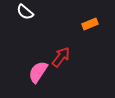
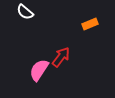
pink semicircle: moved 1 px right, 2 px up
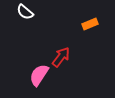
pink semicircle: moved 5 px down
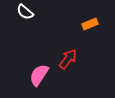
red arrow: moved 7 px right, 2 px down
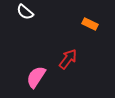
orange rectangle: rotated 49 degrees clockwise
pink semicircle: moved 3 px left, 2 px down
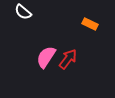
white semicircle: moved 2 px left
pink semicircle: moved 10 px right, 20 px up
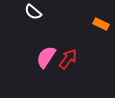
white semicircle: moved 10 px right
orange rectangle: moved 11 px right
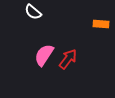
orange rectangle: rotated 21 degrees counterclockwise
pink semicircle: moved 2 px left, 2 px up
